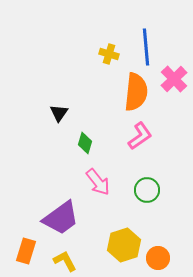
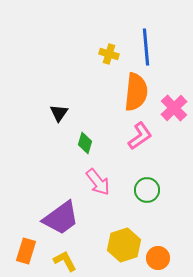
pink cross: moved 29 px down
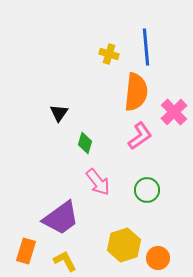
pink cross: moved 4 px down
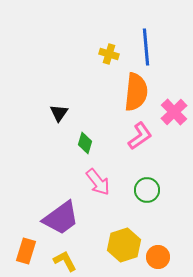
orange circle: moved 1 px up
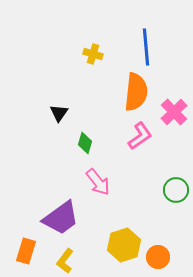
yellow cross: moved 16 px left
green circle: moved 29 px right
yellow L-shape: rotated 115 degrees counterclockwise
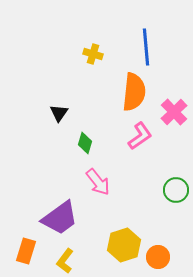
orange semicircle: moved 2 px left
purple trapezoid: moved 1 px left
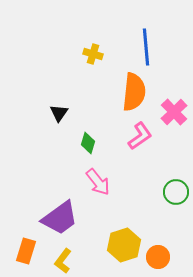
green diamond: moved 3 px right
green circle: moved 2 px down
yellow L-shape: moved 2 px left
